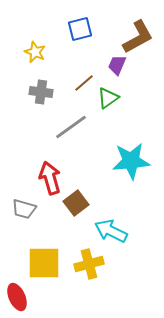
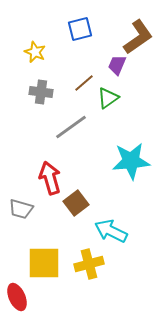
brown L-shape: rotated 6 degrees counterclockwise
gray trapezoid: moved 3 px left
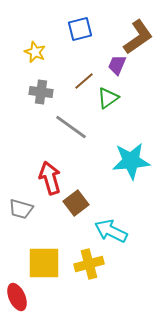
brown line: moved 2 px up
gray line: rotated 72 degrees clockwise
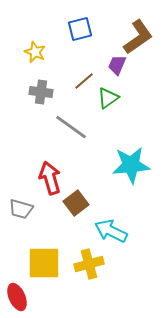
cyan star: moved 4 px down
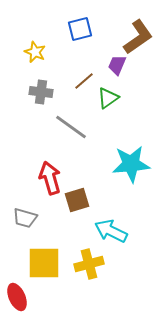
cyan star: moved 1 px up
brown square: moved 1 px right, 3 px up; rotated 20 degrees clockwise
gray trapezoid: moved 4 px right, 9 px down
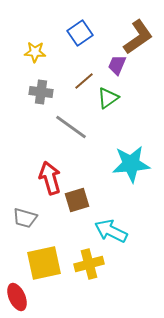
blue square: moved 4 px down; rotated 20 degrees counterclockwise
yellow star: rotated 20 degrees counterclockwise
yellow square: rotated 12 degrees counterclockwise
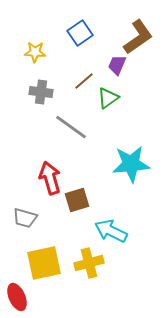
yellow cross: moved 1 px up
